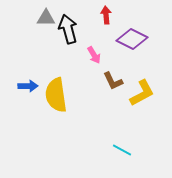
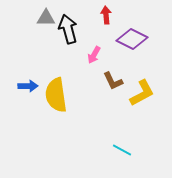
pink arrow: rotated 60 degrees clockwise
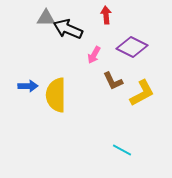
black arrow: rotated 52 degrees counterclockwise
purple diamond: moved 8 px down
yellow semicircle: rotated 8 degrees clockwise
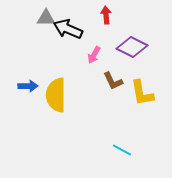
yellow L-shape: rotated 108 degrees clockwise
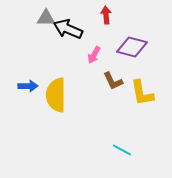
purple diamond: rotated 12 degrees counterclockwise
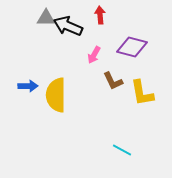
red arrow: moved 6 px left
black arrow: moved 3 px up
